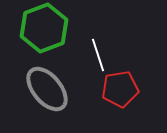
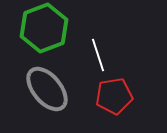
red pentagon: moved 6 px left, 7 px down
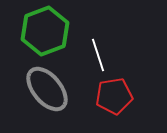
green hexagon: moved 1 px right, 3 px down
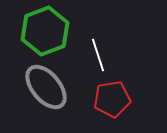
gray ellipse: moved 1 px left, 2 px up
red pentagon: moved 2 px left, 3 px down
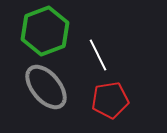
white line: rotated 8 degrees counterclockwise
red pentagon: moved 2 px left, 1 px down
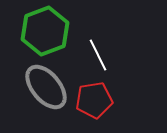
red pentagon: moved 16 px left
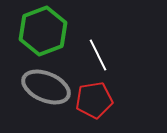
green hexagon: moved 2 px left
gray ellipse: rotated 27 degrees counterclockwise
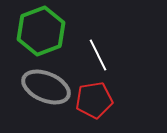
green hexagon: moved 2 px left
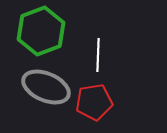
white line: rotated 28 degrees clockwise
red pentagon: moved 2 px down
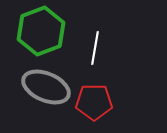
white line: moved 3 px left, 7 px up; rotated 8 degrees clockwise
red pentagon: rotated 9 degrees clockwise
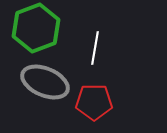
green hexagon: moved 5 px left, 3 px up
gray ellipse: moved 1 px left, 5 px up
